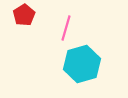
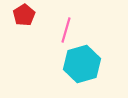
pink line: moved 2 px down
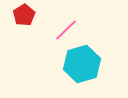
pink line: rotated 30 degrees clockwise
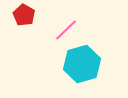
red pentagon: rotated 10 degrees counterclockwise
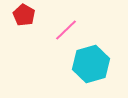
cyan hexagon: moved 9 px right
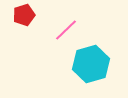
red pentagon: rotated 25 degrees clockwise
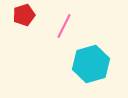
pink line: moved 2 px left, 4 px up; rotated 20 degrees counterclockwise
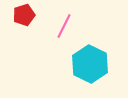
cyan hexagon: moved 1 px left; rotated 18 degrees counterclockwise
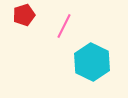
cyan hexagon: moved 2 px right, 2 px up
